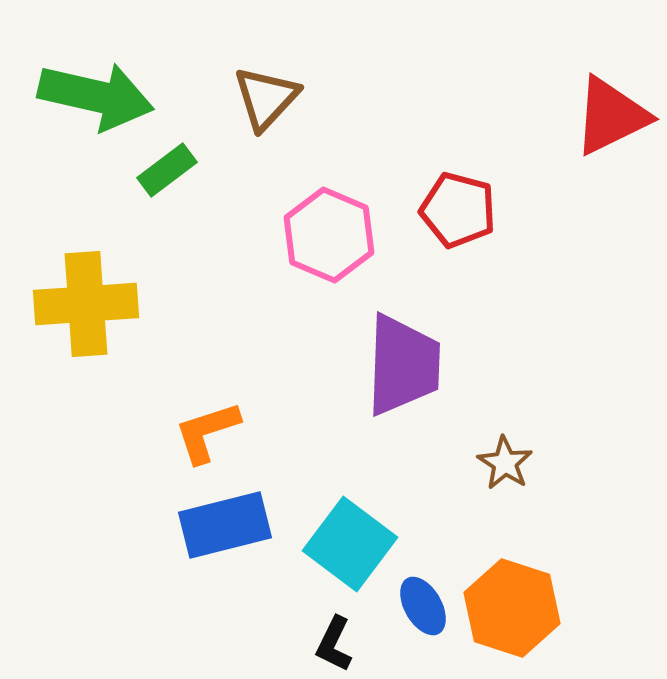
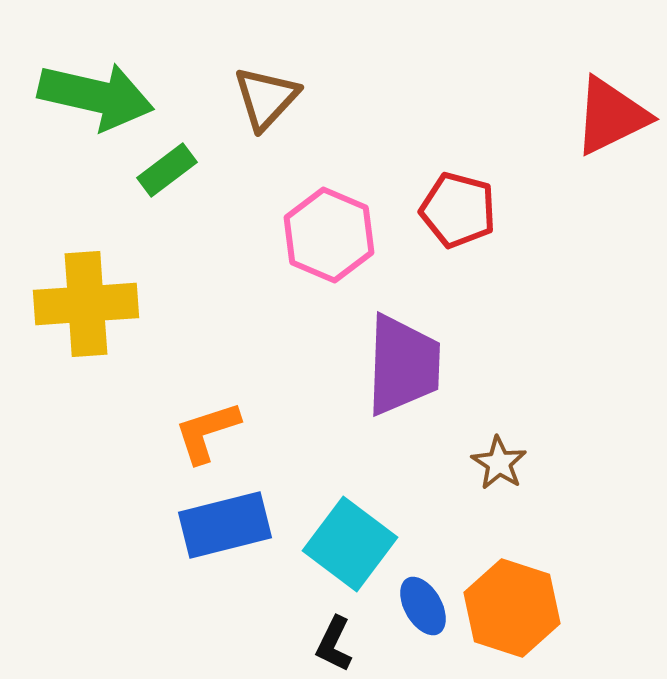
brown star: moved 6 px left
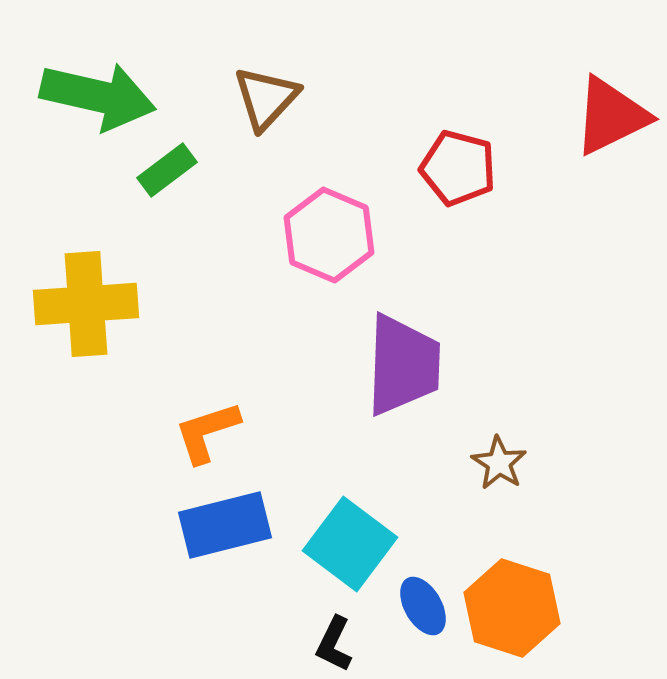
green arrow: moved 2 px right
red pentagon: moved 42 px up
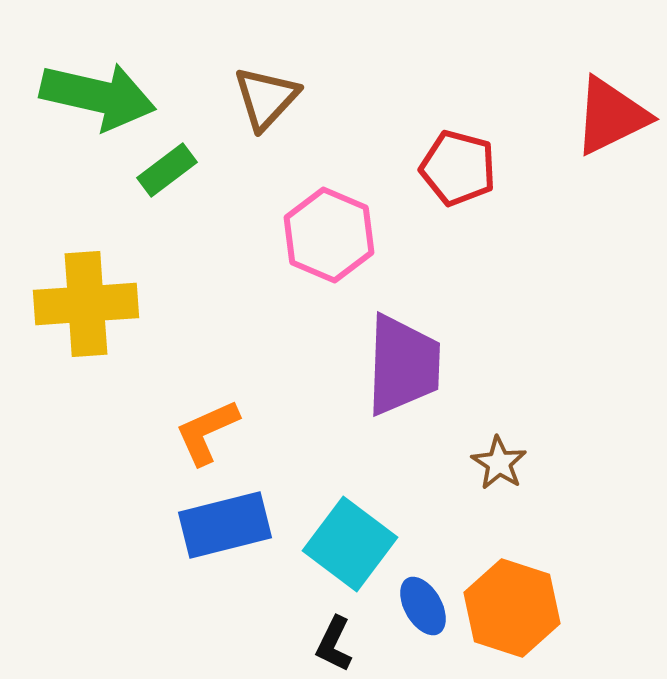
orange L-shape: rotated 6 degrees counterclockwise
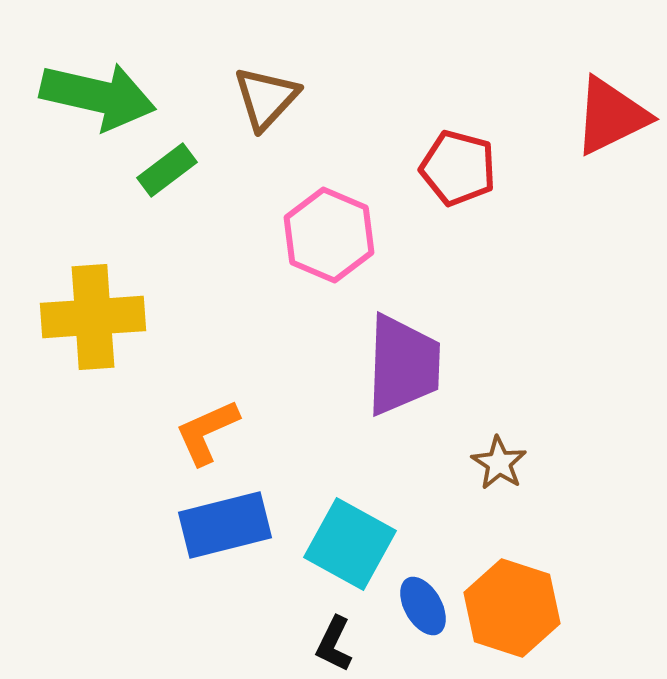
yellow cross: moved 7 px right, 13 px down
cyan square: rotated 8 degrees counterclockwise
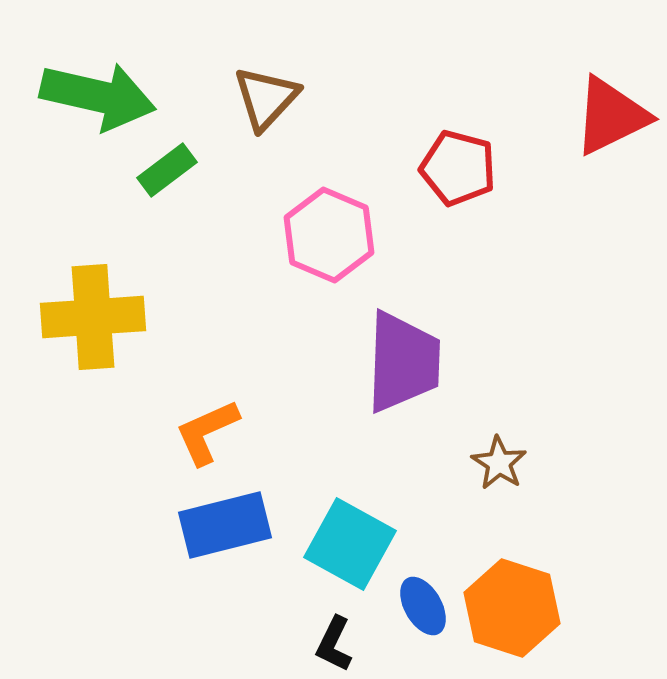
purple trapezoid: moved 3 px up
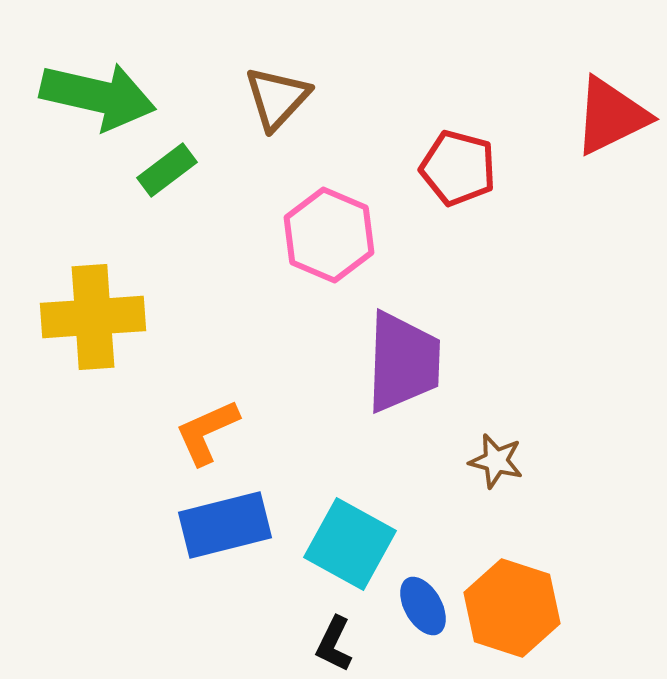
brown triangle: moved 11 px right
brown star: moved 3 px left, 2 px up; rotated 18 degrees counterclockwise
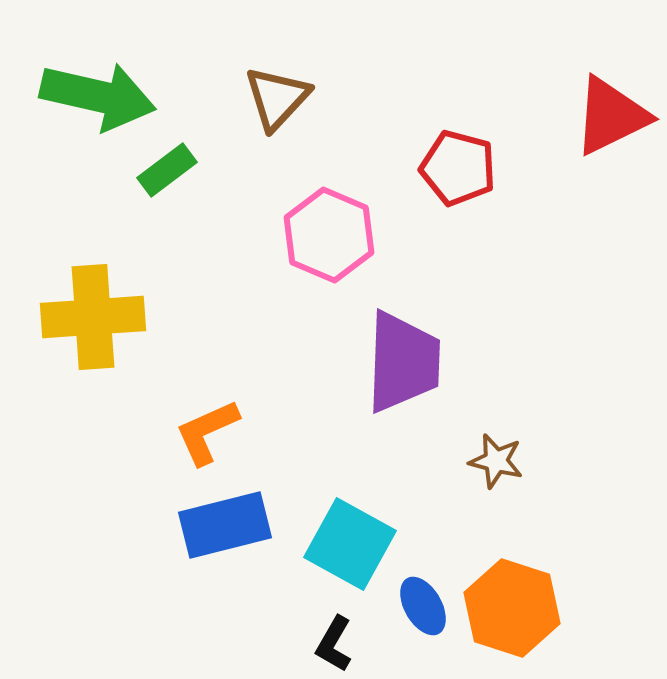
black L-shape: rotated 4 degrees clockwise
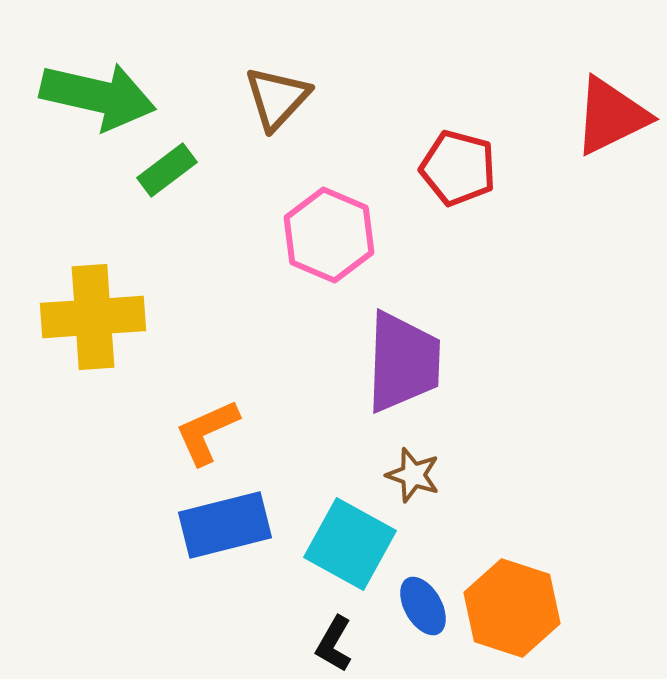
brown star: moved 83 px left, 14 px down; rotated 4 degrees clockwise
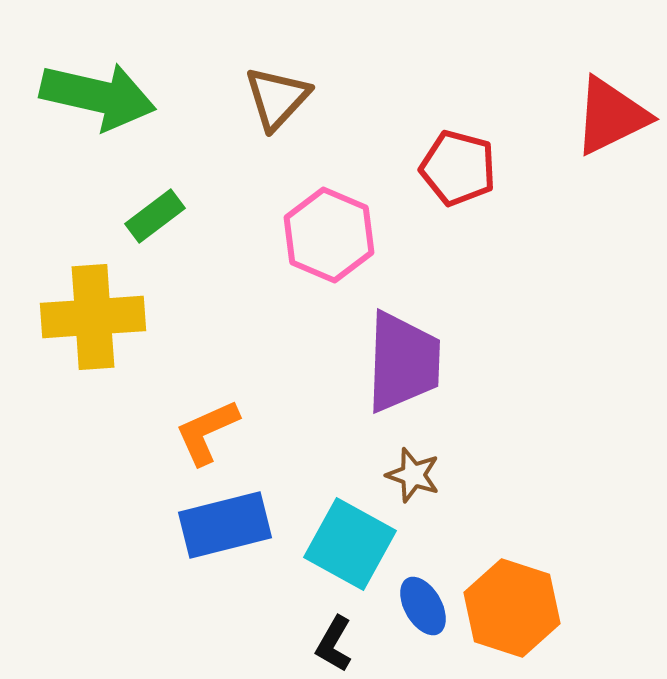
green rectangle: moved 12 px left, 46 px down
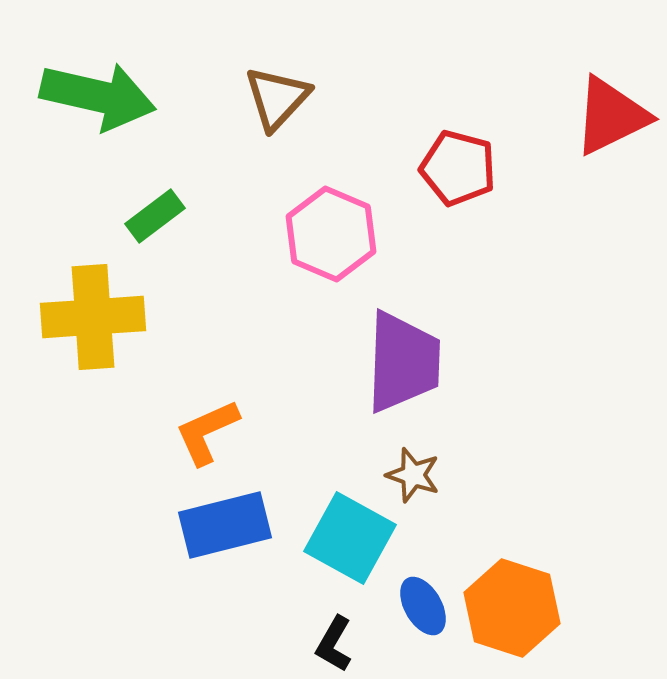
pink hexagon: moved 2 px right, 1 px up
cyan square: moved 6 px up
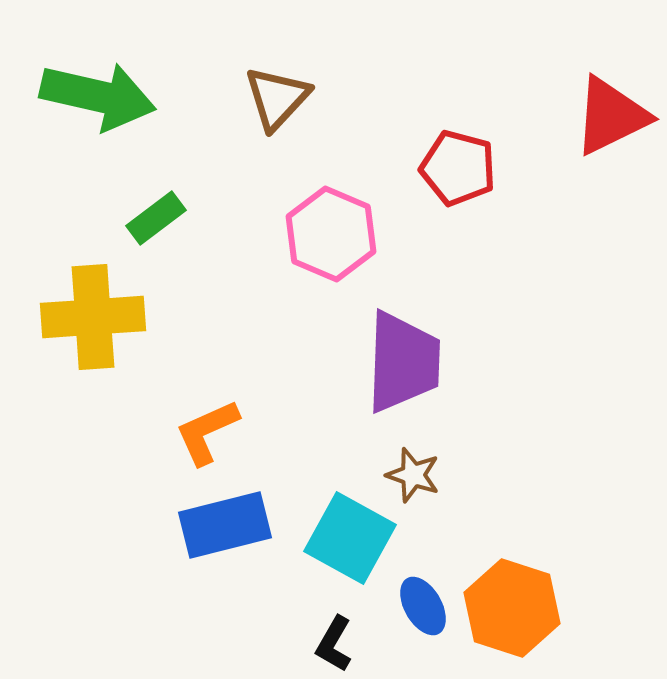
green rectangle: moved 1 px right, 2 px down
